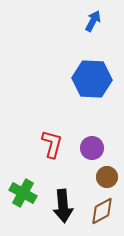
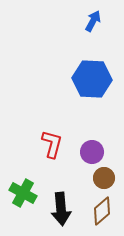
purple circle: moved 4 px down
brown circle: moved 3 px left, 1 px down
black arrow: moved 2 px left, 3 px down
brown diamond: rotated 12 degrees counterclockwise
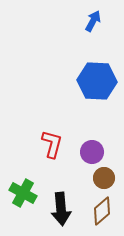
blue hexagon: moved 5 px right, 2 px down
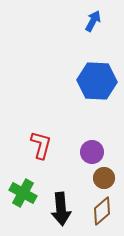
red L-shape: moved 11 px left, 1 px down
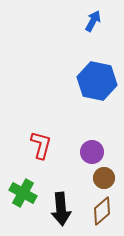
blue hexagon: rotated 9 degrees clockwise
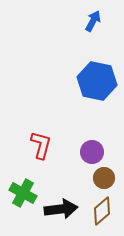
black arrow: rotated 92 degrees counterclockwise
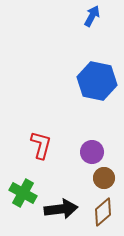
blue arrow: moved 1 px left, 5 px up
brown diamond: moved 1 px right, 1 px down
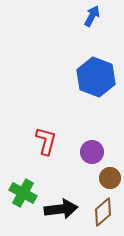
blue hexagon: moved 1 px left, 4 px up; rotated 9 degrees clockwise
red L-shape: moved 5 px right, 4 px up
brown circle: moved 6 px right
